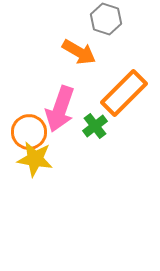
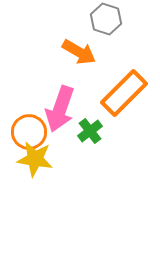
green cross: moved 5 px left, 5 px down
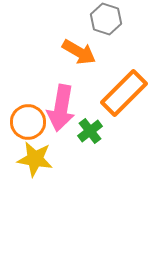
pink arrow: moved 1 px right, 1 px up; rotated 9 degrees counterclockwise
orange circle: moved 1 px left, 10 px up
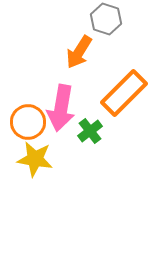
orange arrow: rotated 92 degrees clockwise
